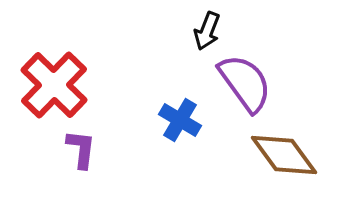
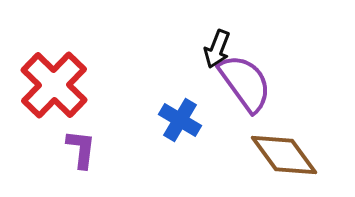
black arrow: moved 10 px right, 18 px down
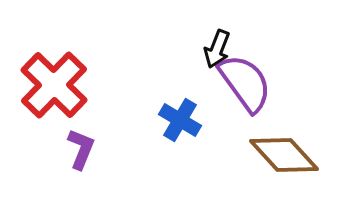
purple L-shape: rotated 15 degrees clockwise
brown diamond: rotated 6 degrees counterclockwise
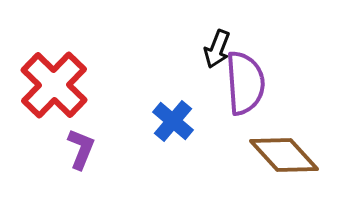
purple semicircle: rotated 32 degrees clockwise
blue cross: moved 7 px left, 1 px down; rotated 9 degrees clockwise
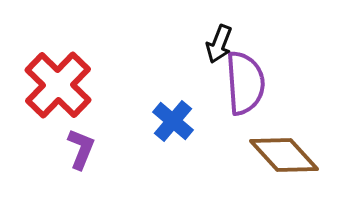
black arrow: moved 2 px right, 5 px up
red cross: moved 4 px right
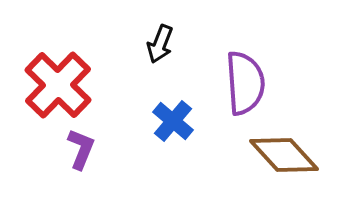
black arrow: moved 59 px left
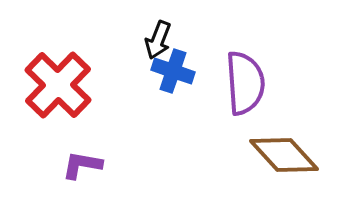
black arrow: moved 2 px left, 4 px up
blue cross: moved 50 px up; rotated 21 degrees counterclockwise
purple L-shape: moved 1 px right, 16 px down; rotated 102 degrees counterclockwise
